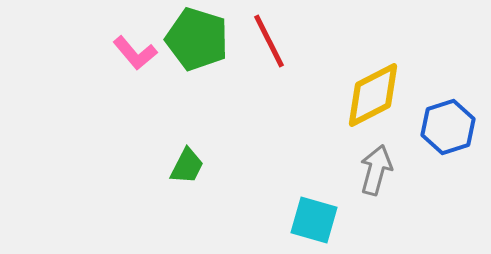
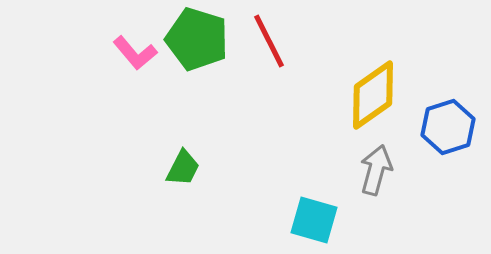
yellow diamond: rotated 8 degrees counterclockwise
green trapezoid: moved 4 px left, 2 px down
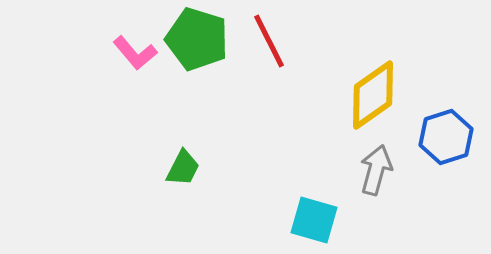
blue hexagon: moved 2 px left, 10 px down
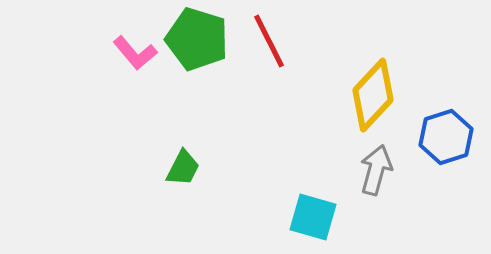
yellow diamond: rotated 12 degrees counterclockwise
cyan square: moved 1 px left, 3 px up
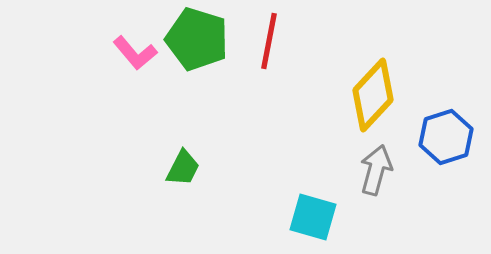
red line: rotated 38 degrees clockwise
